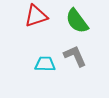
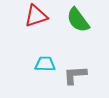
green semicircle: moved 1 px right, 1 px up
gray L-shape: moved 19 px down; rotated 70 degrees counterclockwise
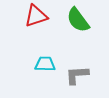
gray L-shape: moved 2 px right
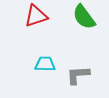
green semicircle: moved 6 px right, 3 px up
gray L-shape: moved 1 px right
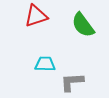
green semicircle: moved 1 px left, 8 px down
gray L-shape: moved 6 px left, 7 px down
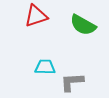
green semicircle: rotated 24 degrees counterclockwise
cyan trapezoid: moved 3 px down
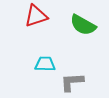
cyan trapezoid: moved 3 px up
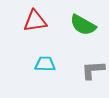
red triangle: moved 1 px left, 5 px down; rotated 10 degrees clockwise
gray L-shape: moved 21 px right, 12 px up
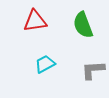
green semicircle: rotated 40 degrees clockwise
cyan trapezoid: rotated 30 degrees counterclockwise
